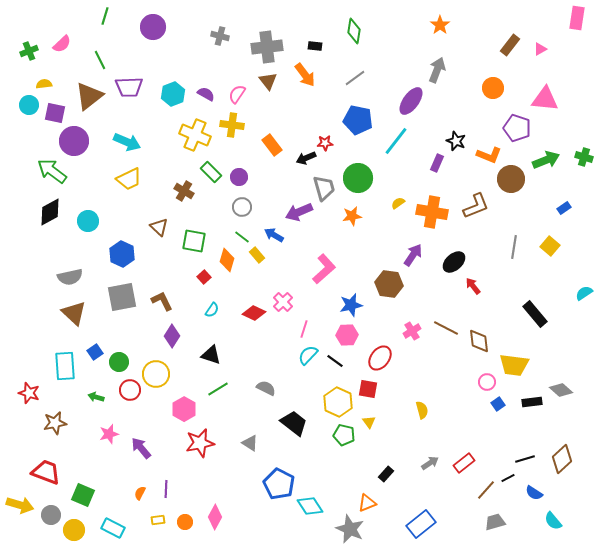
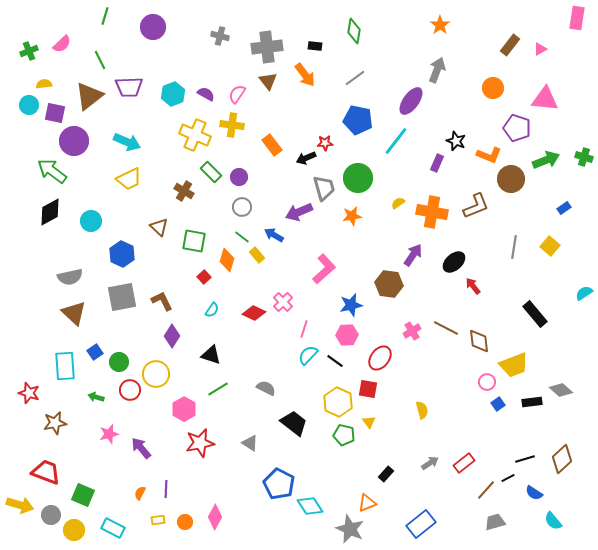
cyan circle at (88, 221): moved 3 px right
yellow trapezoid at (514, 365): rotated 28 degrees counterclockwise
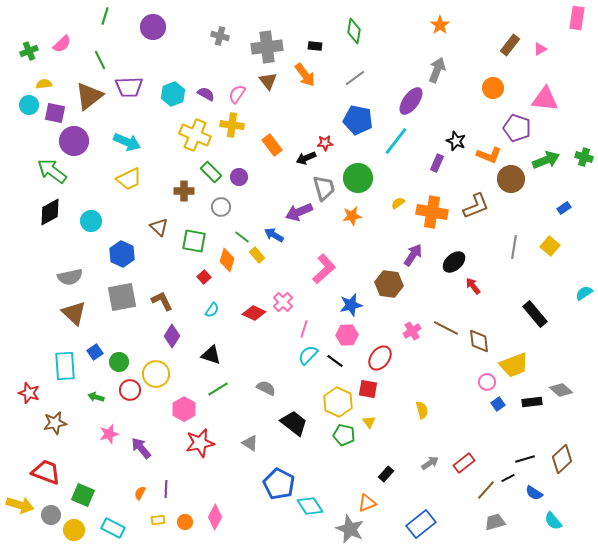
brown cross at (184, 191): rotated 30 degrees counterclockwise
gray circle at (242, 207): moved 21 px left
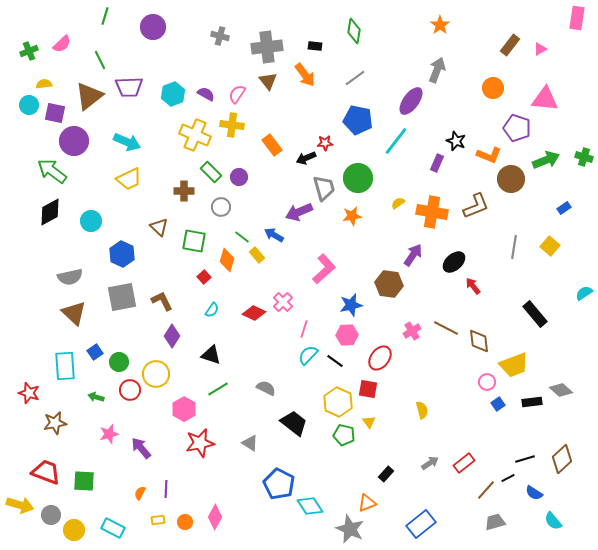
green square at (83, 495): moved 1 px right, 14 px up; rotated 20 degrees counterclockwise
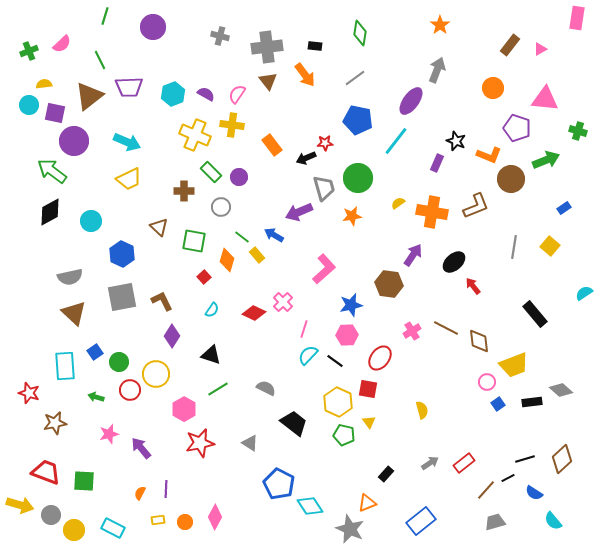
green diamond at (354, 31): moved 6 px right, 2 px down
green cross at (584, 157): moved 6 px left, 26 px up
blue rectangle at (421, 524): moved 3 px up
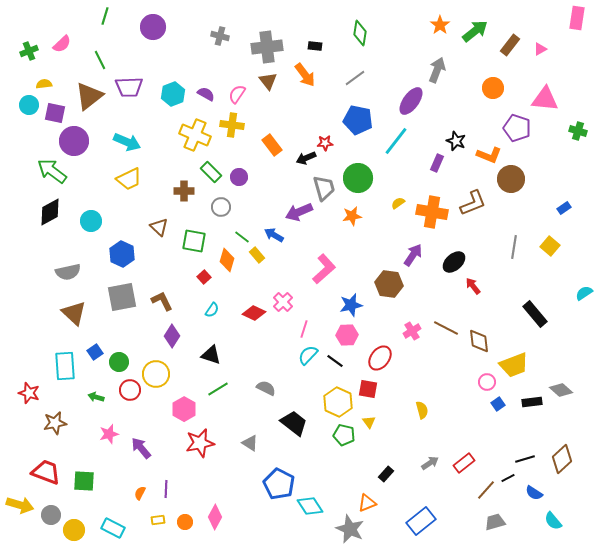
green arrow at (546, 160): moved 71 px left, 129 px up; rotated 16 degrees counterclockwise
brown L-shape at (476, 206): moved 3 px left, 3 px up
gray semicircle at (70, 277): moved 2 px left, 5 px up
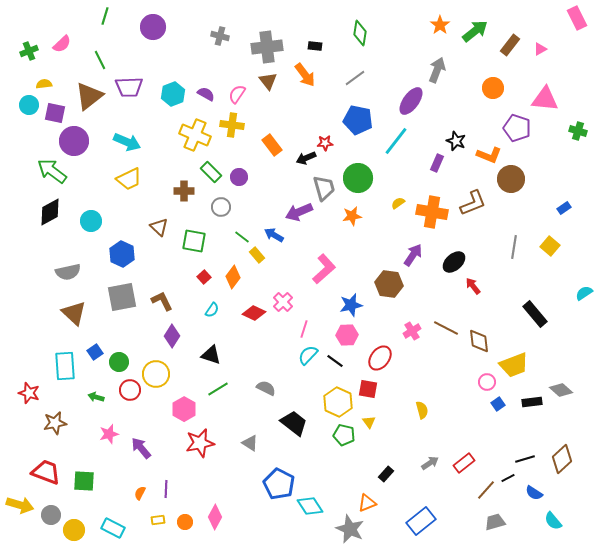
pink rectangle at (577, 18): rotated 35 degrees counterclockwise
orange diamond at (227, 260): moved 6 px right, 17 px down; rotated 20 degrees clockwise
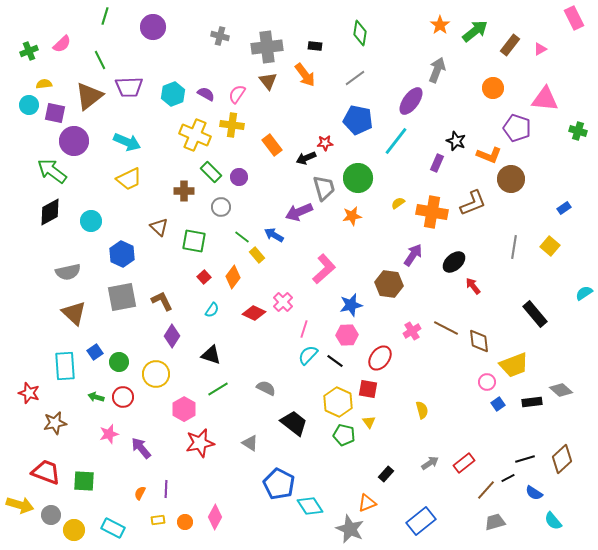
pink rectangle at (577, 18): moved 3 px left
red circle at (130, 390): moved 7 px left, 7 px down
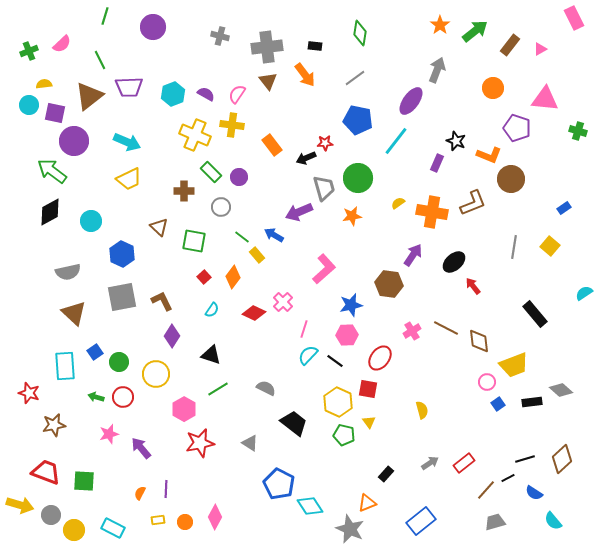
brown star at (55, 423): moved 1 px left, 2 px down
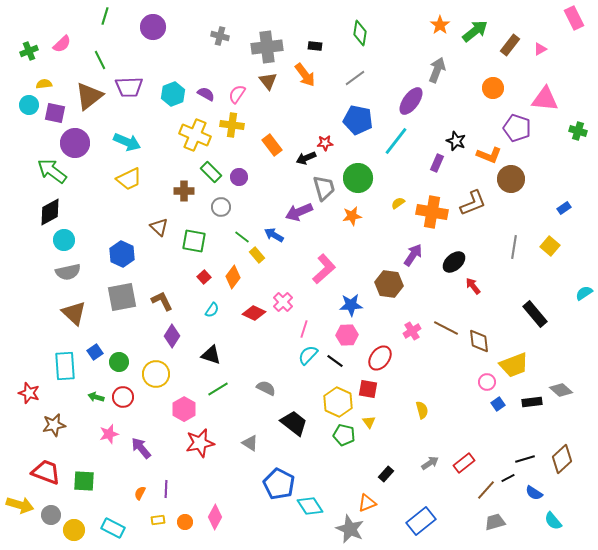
purple circle at (74, 141): moved 1 px right, 2 px down
cyan circle at (91, 221): moved 27 px left, 19 px down
blue star at (351, 305): rotated 10 degrees clockwise
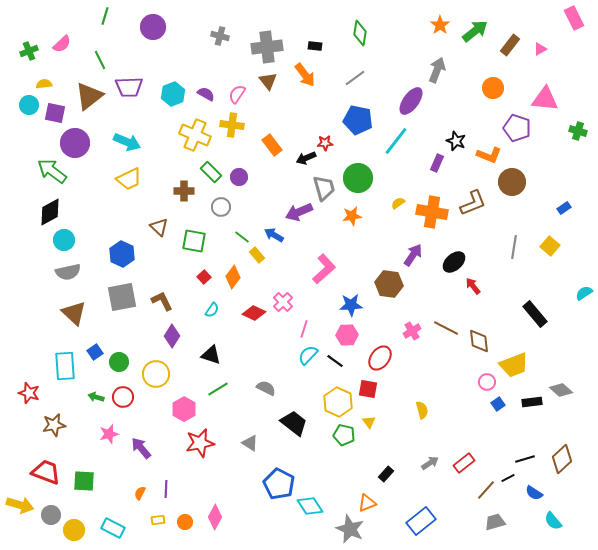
brown circle at (511, 179): moved 1 px right, 3 px down
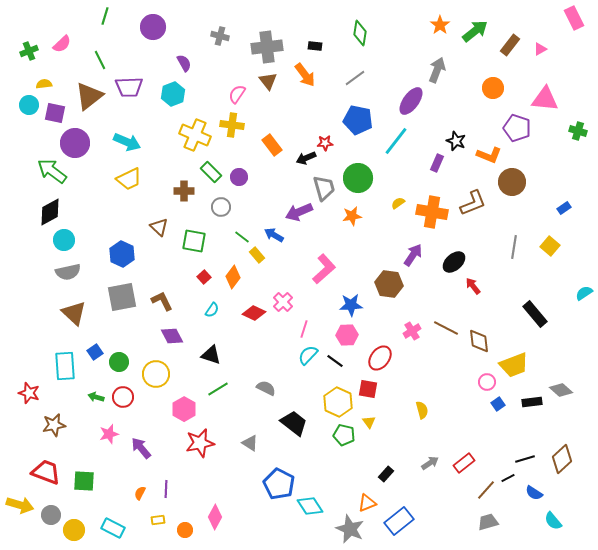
purple semicircle at (206, 94): moved 22 px left, 31 px up; rotated 30 degrees clockwise
purple diamond at (172, 336): rotated 60 degrees counterclockwise
blue rectangle at (421, 521): moved 22 px left
orange circle at (185, 522): moved 8 px down
gray trapezoid at (495, 522): moved 7 px left
